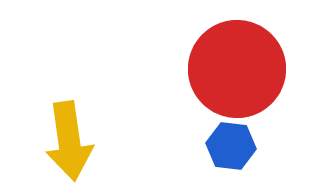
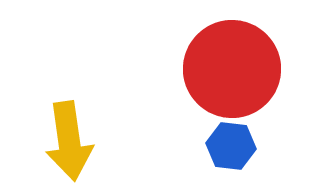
red circle: moved 5 px left
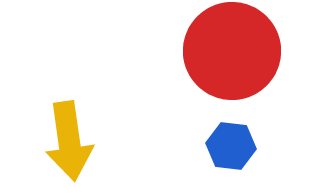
red circle: moved 18 px up
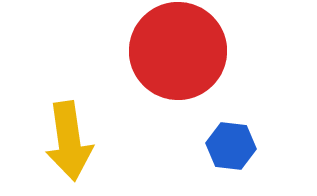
red circle: moved 54 px left
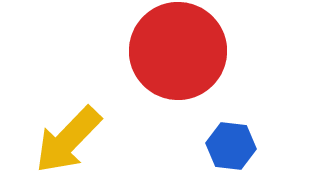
yellow arrow: moved 1 px left, 1 px up; rotated 52 degrees clockwise
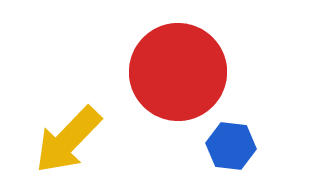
red circle: moved 21 px down
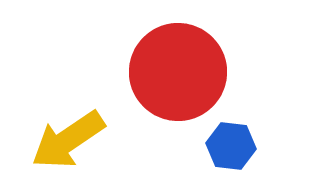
yellow arrow: rotated 12 degrees clockwise
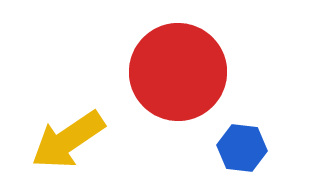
blue hexagon: moved 11 px right, 2 px down
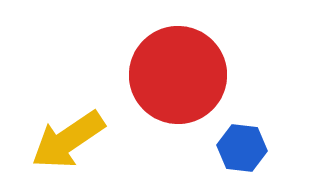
red circle: moved 3 px down
